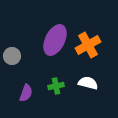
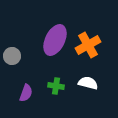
green cross: rotated 21 degrees clockwise
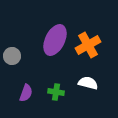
green cross: moved 6 px down
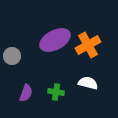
purple ellipse: rotated 36 degrees clockwise
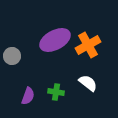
white semicircle: rotated 24 degrees clockwise
purple semicircle: moved 2 px right, 3 px down
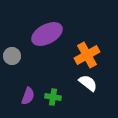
purple ellipse: moved 8 px left, 6 px up
orange cross: moved 1 px left, 10 px down
green cross: moved 3 px left, 5 px down
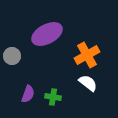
purple semicircle: moved 2 px up
